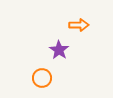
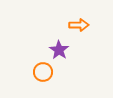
orange circle: moved 1 px right, 6 px up
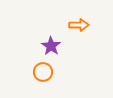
purple star: moved 8 px left, 4 px up
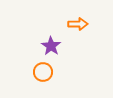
orange arrow: moved 1 px left, 1 px up
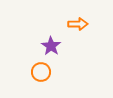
orange circle: moved 2 px left
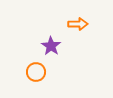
orange circle: moved 5 px left
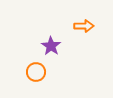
orange arrow: moved 6 px right, 2 px down
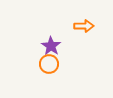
orange circle: moved 13 px right, 8 px up
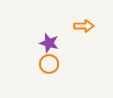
purple star: moved 2 px left, 3 px up; rotated 18 degrees counterclockwise
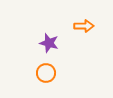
orange circle: moved 3 px left, 9 px down
